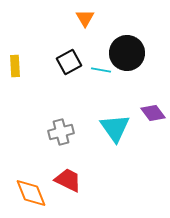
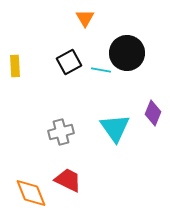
purple diamond: rotated 60 degrees clockwise
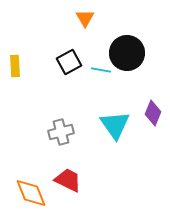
cyan triangle: moved 3 px up
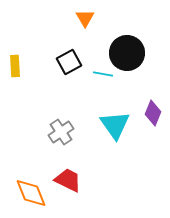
cyan line: moved 2 px right, 4 px down
gray cross: rotated 20 degrees counterclockwise
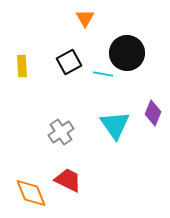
yellow rectangle: moved 7 px right
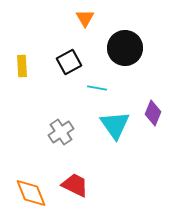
black circle: moved 2 px left, 5 px up
cyan line: moved 6 px left, 14 px down
red trapezoid: moved 7 px right, 5 px down
